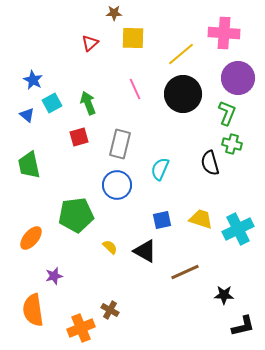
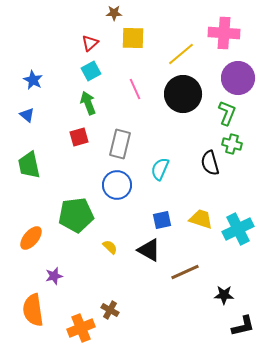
cyan square: moved 39 px right, 32 px up
black triangle: moved 4 px right, 1 px up
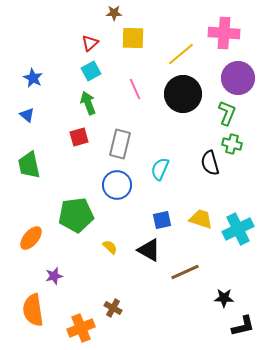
blue star: moved 2 px up
black star: moved 3 px down
brown cross: moved 3 px right, 2 px up
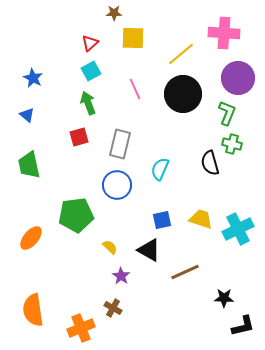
purple star: moved 67 px right; rotated 24 degrees counterclockwise
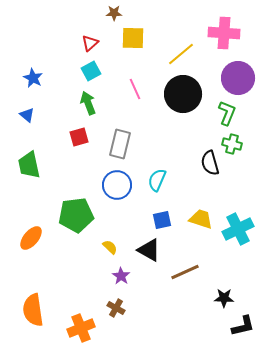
cyan semicircle: moved 3 px left, 11 px down
brown cross: moved 3 px right
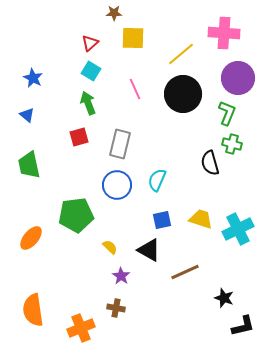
cyan square: rotated 30 degrees counterclockwise
black star: rotated 18 degrees clockwise
brown cross: rotated 18 degrees counterclockwise
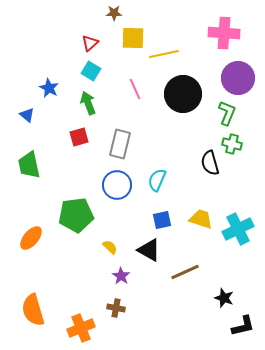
yellow line: moved 17 px left; rotated 28 degrees clockwise
blue star: moved 16 px right, 10 px down
orange semicircle: rotated 8 degrees counterclockwise
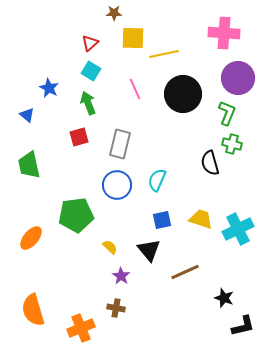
black triangle: rotated 20 degrees clockwise
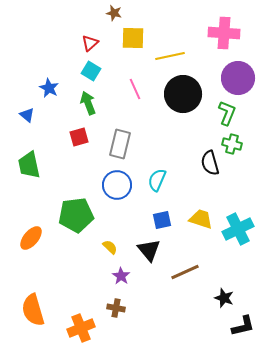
brown star: rotated 14 degrees clockwise
yellow line: moved 6 px right, 2 px down
